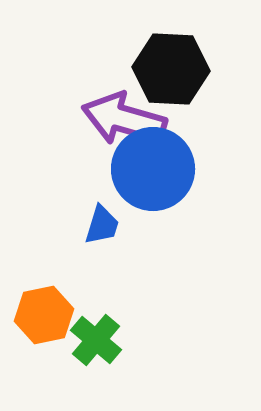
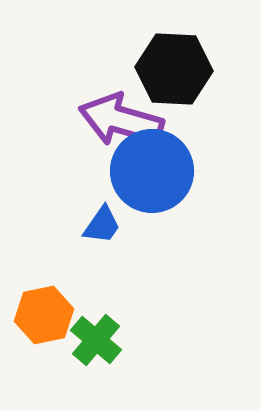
black hexagon: moved 3 px right
purple arrow: moved 3 px left, 1 px down
blue circle: moved 1 px left, 2 px down
blue trapezoid: rotated 18 degrees clockwise
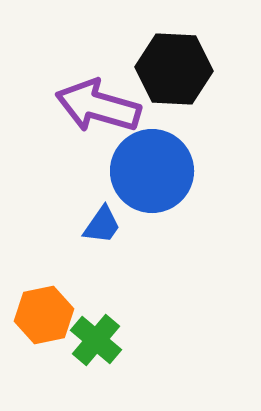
purple arrow: moved 23 px left, 14 px up
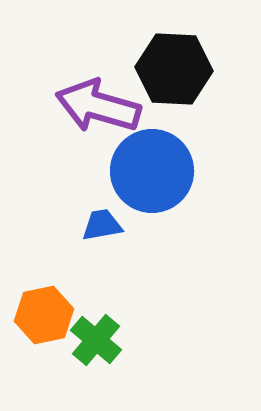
blue trapezoid: rotated 135 degrees counterclockwise
